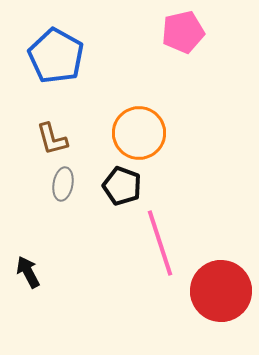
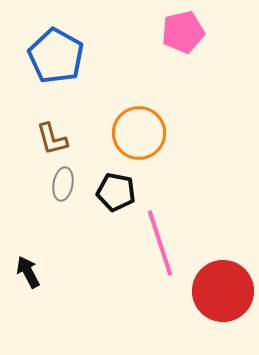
black pentagon: moved 6 px left, 6 px down; rotated 9 degrees counterclockwise
red circle: moved 2 px right
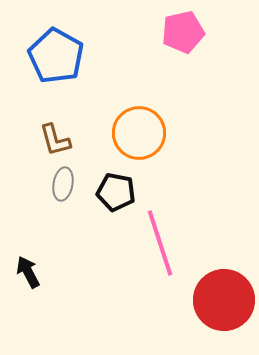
brown L-shape: moved 3 px right, 1 px down
red circle: moved 1 px right, 9 px down
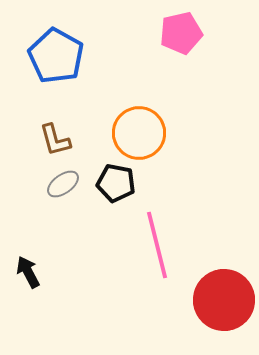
pink pentagon: moved 2 px left, 1 px down
gray ellipse: rotated 44 degrees clockwise
black pentagon: moved 9 px up
pink line: moved 3 px left, 2 px down; rotated 4 degrees clockwise
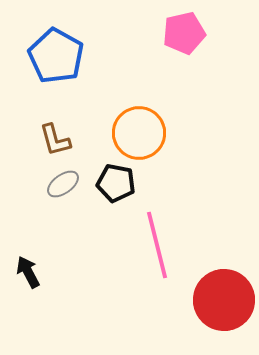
pink pentagon: moved 3 px right
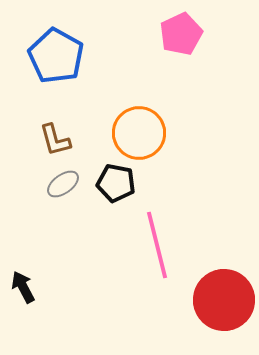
pink pentagon: moved 3 px left, 1 px down; rotated 12 degrees counterclockwise
black arrow: moved 5 px left, 15 px down
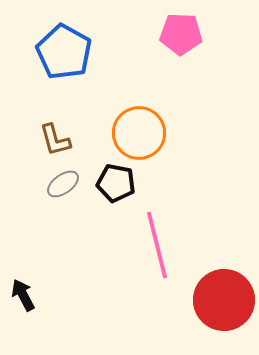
pink pentagon: rotated 27 degrees clockwise
blue pentagon: moved 8 px right, 4 px up
black arrow: moved 8 px down
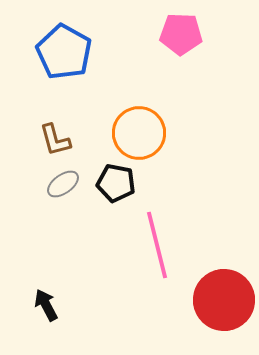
black arrow: moved 23 px right, 10 px down
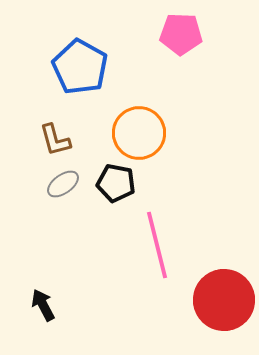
blue pentagon: moved 16 px right, 15 px down
black arrow: moved 3 px left
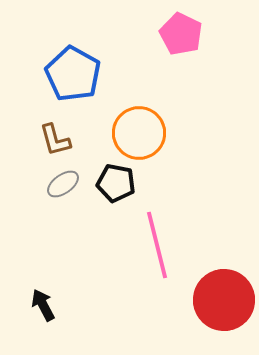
pink pentagon: rotated 24 degrees clockwise
blue pentagon: moved 7 px left, 7 px down
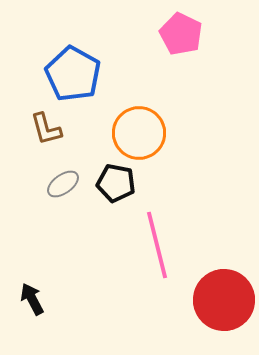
brown L-shape: moved 9 px left, 11 px up
black arrow: moved 11 px left, 6 px up
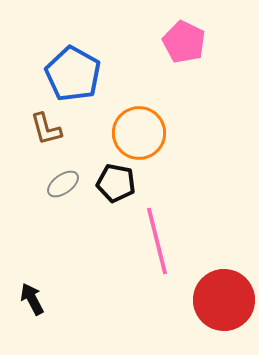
pink pentagon: moved 3 px right, 8 px down
pink line: moved 4 px up
